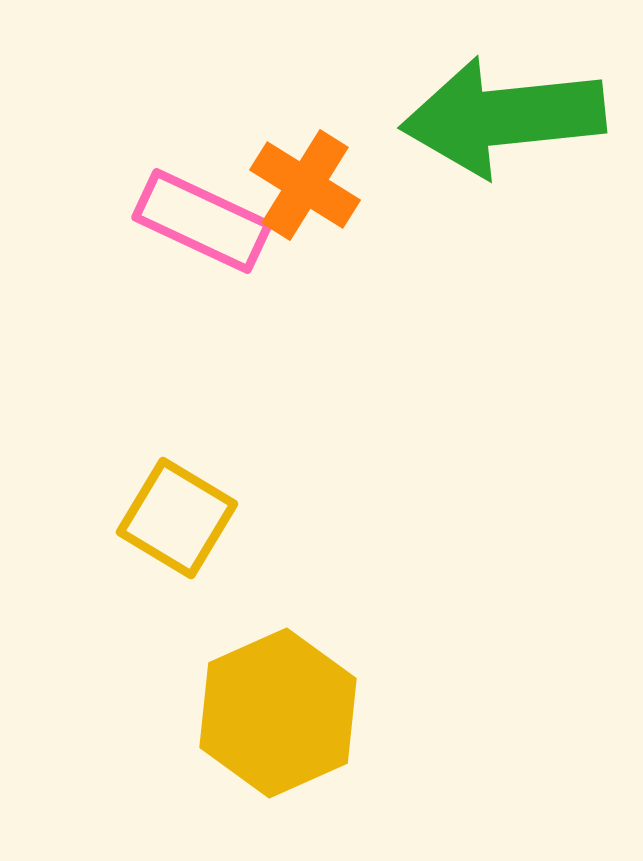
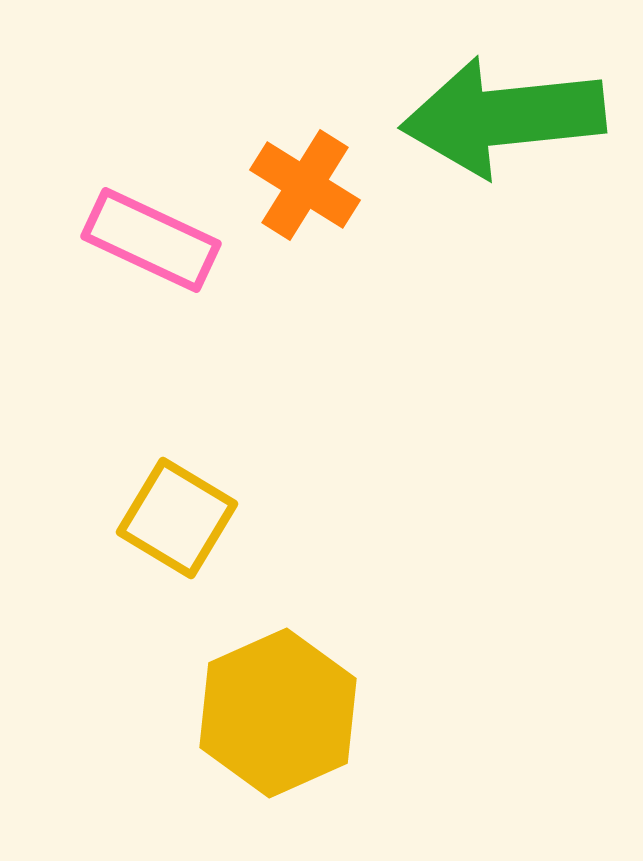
pink rectangle: moved 51 px left, 19 px down
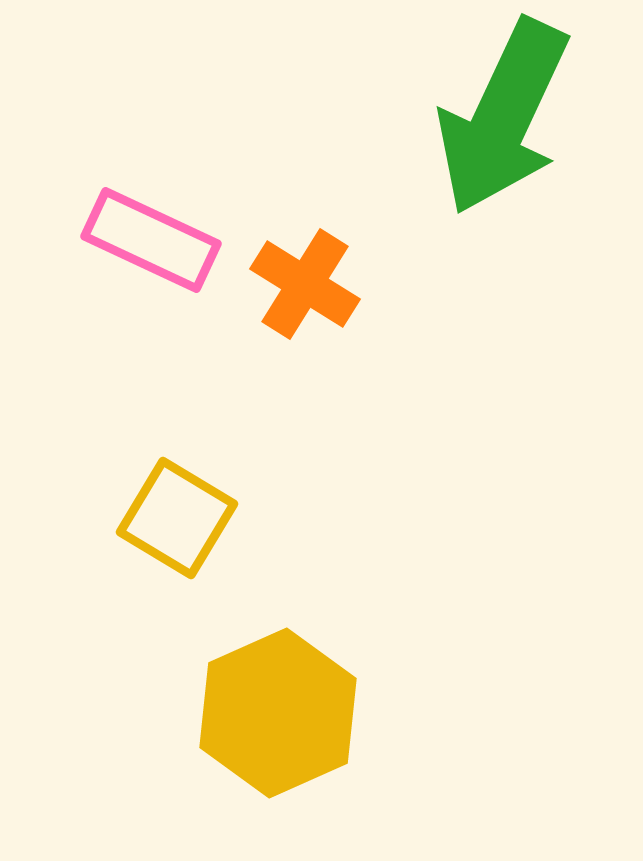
green arrow: rotated 59 degrees counterclockwise
orange cross: moved 99 px down
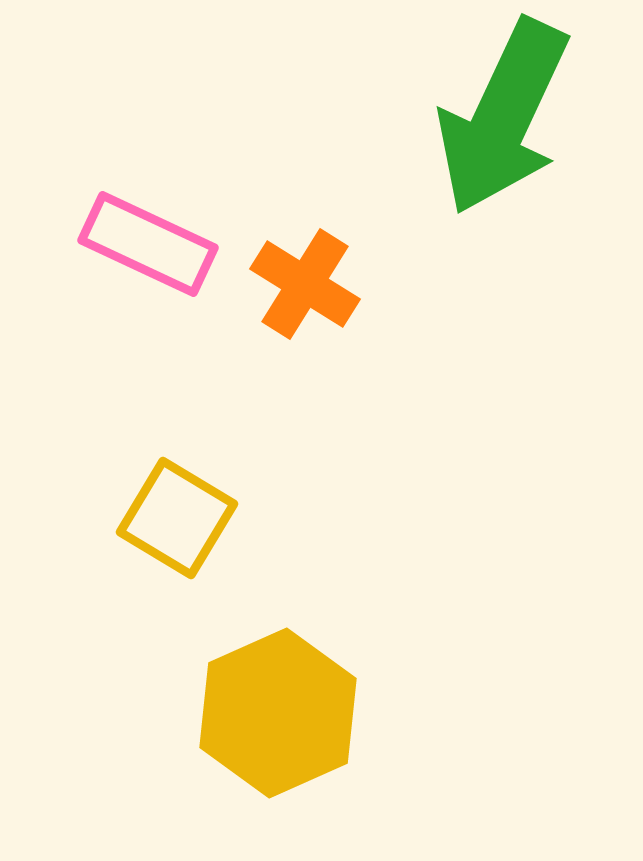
pink rectangle: moved 3 px left, 4 px down
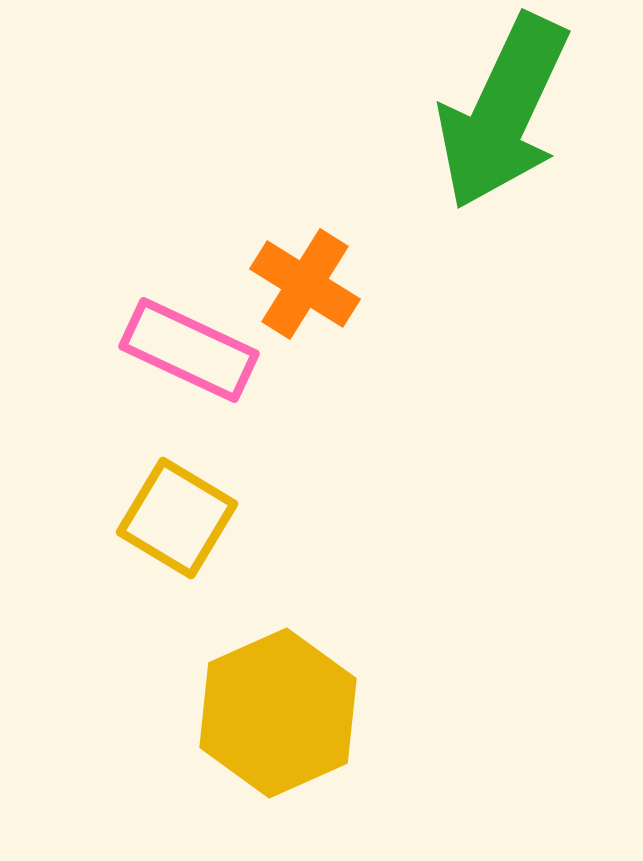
green arrow: moved 5 px up
pink rectangle: moved 41 px right, 106 px down
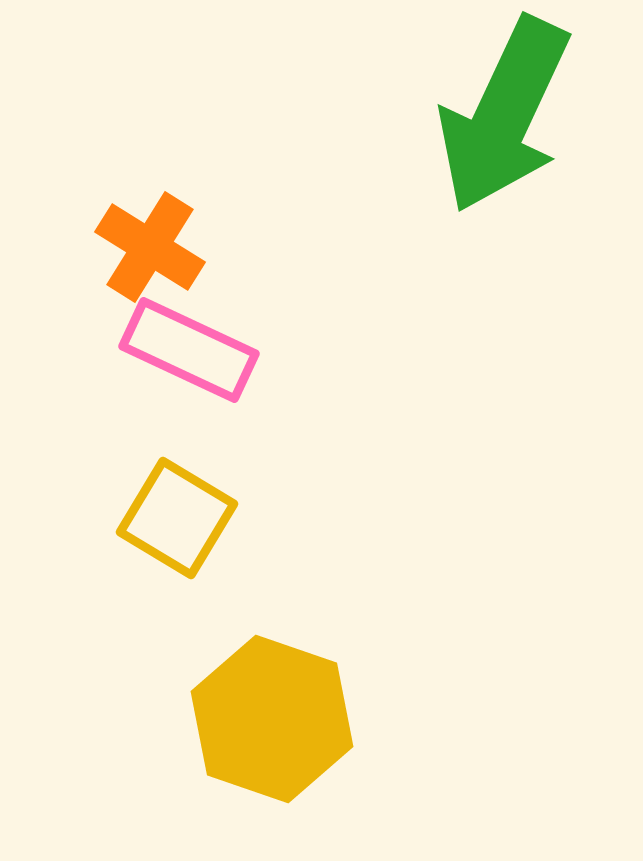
green arrow: moved 1 px right, 3 px down
orange cross: moved 155 px left, 37 px up
yellow hexagon: moved 6 px left, 6 px down; rotated 17 degrees counterclockwise
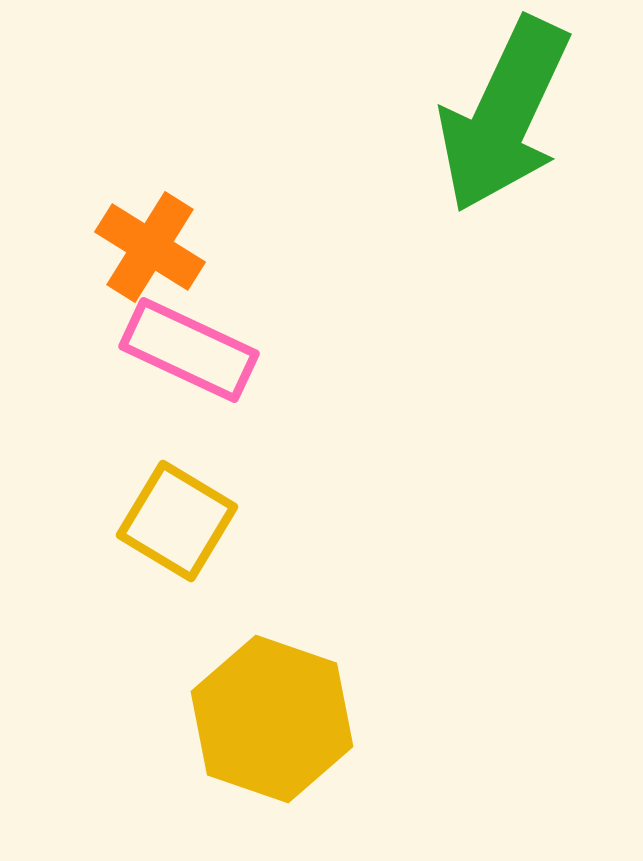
yellow square: moved 3 px down
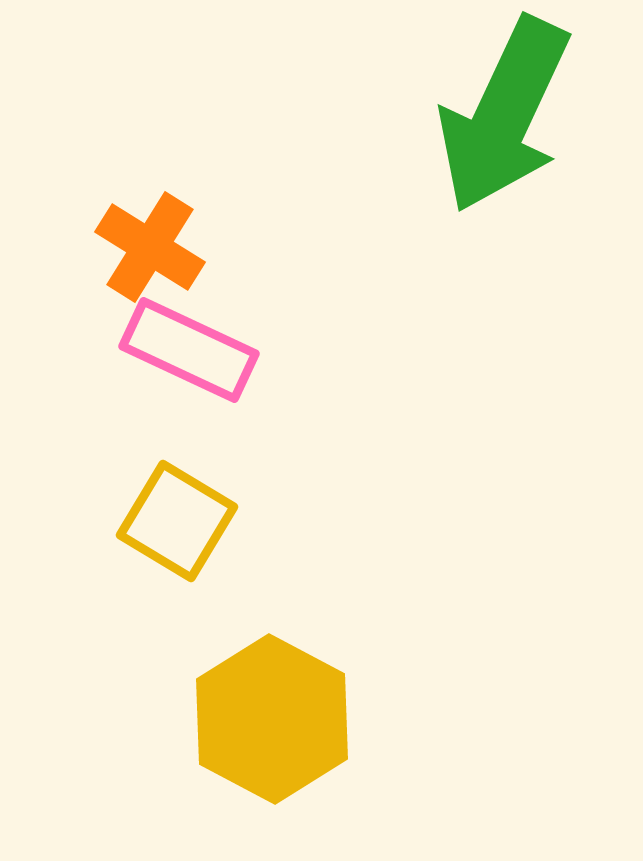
yellow hexagon: rotated 9 degrees clockwise
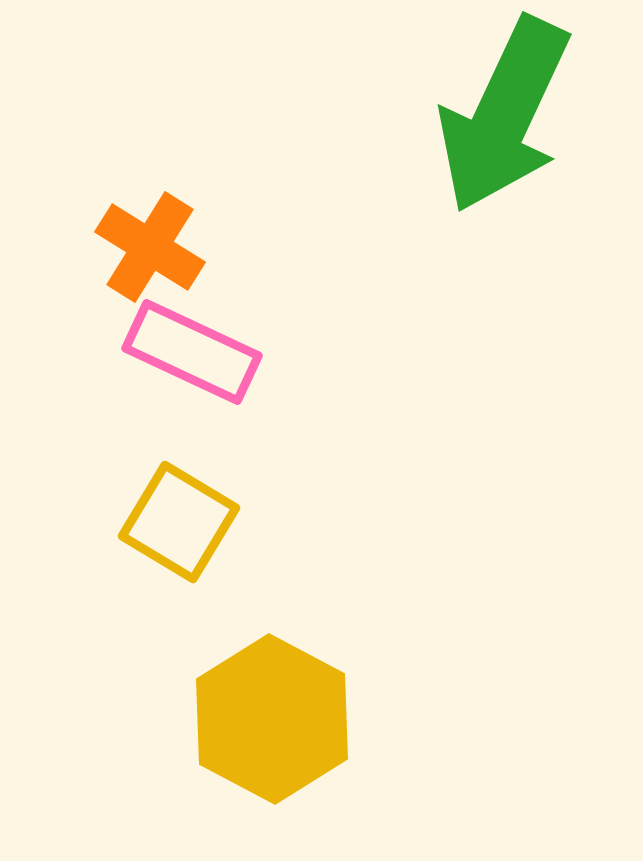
pink rectangle: moved 3 px right, 2 px down
yellow square: moved 2 px right, 1 px down
